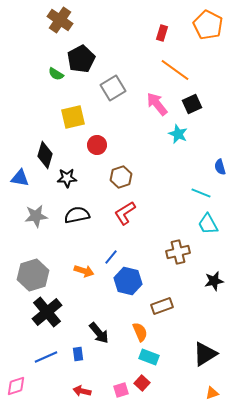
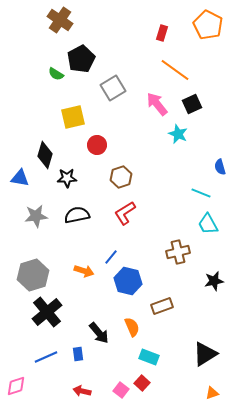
orange semicircle at (140, 332): moved 8 px left, 5 px up
pink square at (121, 390): rotated 35 degrees counterclockwise
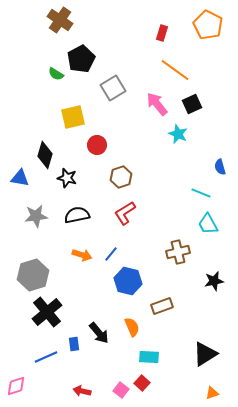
black star at (67, 178): rotated 18 degrees clockwise
blue line at (111, 257): moved 3 px up
orange arrow at (84, 271): moved 2 px left, 16 px up
blue rectangle at (78, 354): moved 4 px left, 10 px up
cyan rectangle at (149, 357): rotated 18 degrees counterclockwise
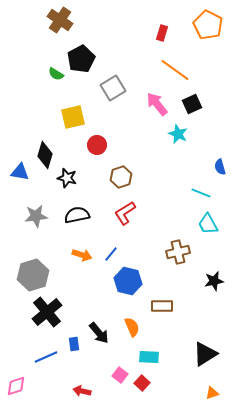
blue triangle at (20, 178): moved 6 px up
brown rectangle at (162, 306): rotated 20 degrees clockwise
pink square at (121, 390): moved 1 px left, 15 px up
